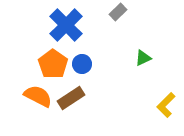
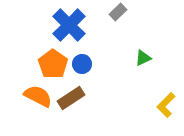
blue cross: moved 3 px right
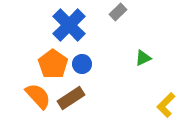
orange semicircle: rotated 20 degrees clockwise
